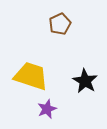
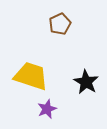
black star: moved 1 px right, 1 px down
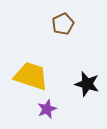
brown pentagon: moved 3 px right
black star: moved 1 px right, 2 px down; rotated 15 degrees counterclockwise
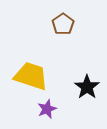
brown pentagon: rotated 10 degrees counterclockwise
black star: moved 3 px down; rotated 20 degrees clockwise
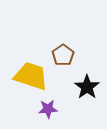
brown pentagon: moved 31 px down
purple star: moved 1 px right; rotated 18 degrees clockwise
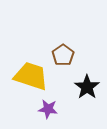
purple star: rotated 12 degrees clockwise
